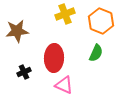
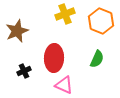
brown star: rotated 15 degrees counterclockwise
green semicircle: moved 1 px right, 6 px down
black cross: moved 1 px up
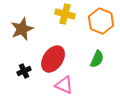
yellow cross: rotated 36 degrees clockwise
brown star: moved 5 px right, 2 px up
red ellipse: moved 1 px left, 1 px down; rotated 32 degrees clockwise
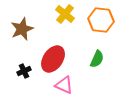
yellow cross: rotated 24 degrees clockwise
orange hexagon: moved 1 px up; rotated 15 degrees counterclockwise
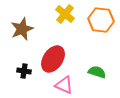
green semicircle: moved 13 px down; rotated 96 degrees counterclockwise
black cross: rotated 32 degrees clockwise
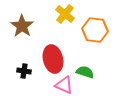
orange hexagon: moved 6 px left, 10 px down
brown star: moved 3 px up; rotated 15 degrees counterclockwise
red ellipse: rotated 48 degrees counterclockwise
green semicircle: moved 12 px left
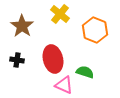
yellow cross: moved 5 px left
orange hexagon: rotated 15 degrees clockwise
black cross: moved 7 px left, 11 px up
